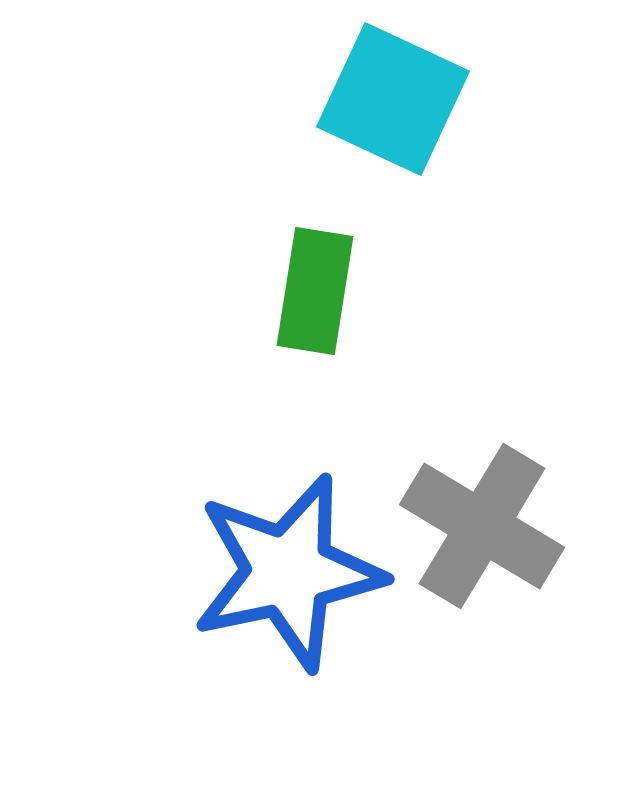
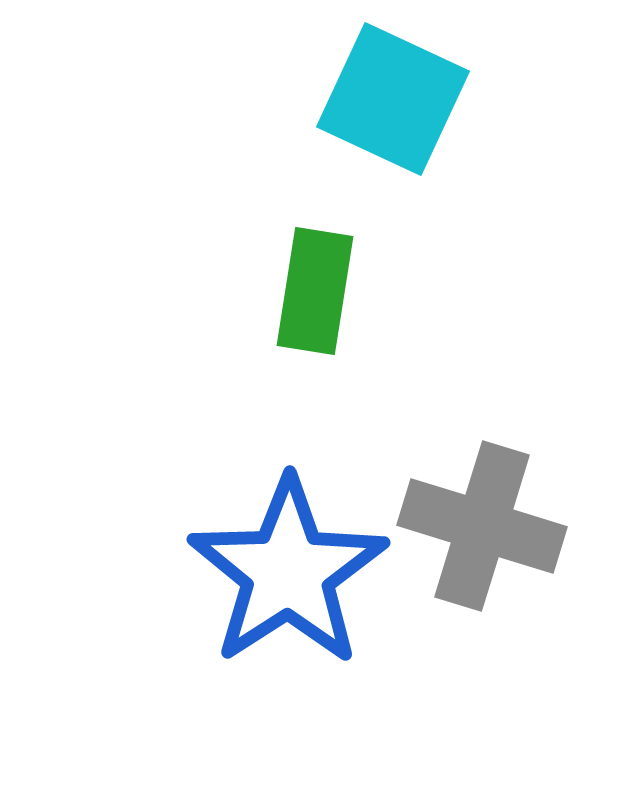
gray cross: rotated 14 degrees counterclockwise
blue star: rotated 21 degrees counterclockwise
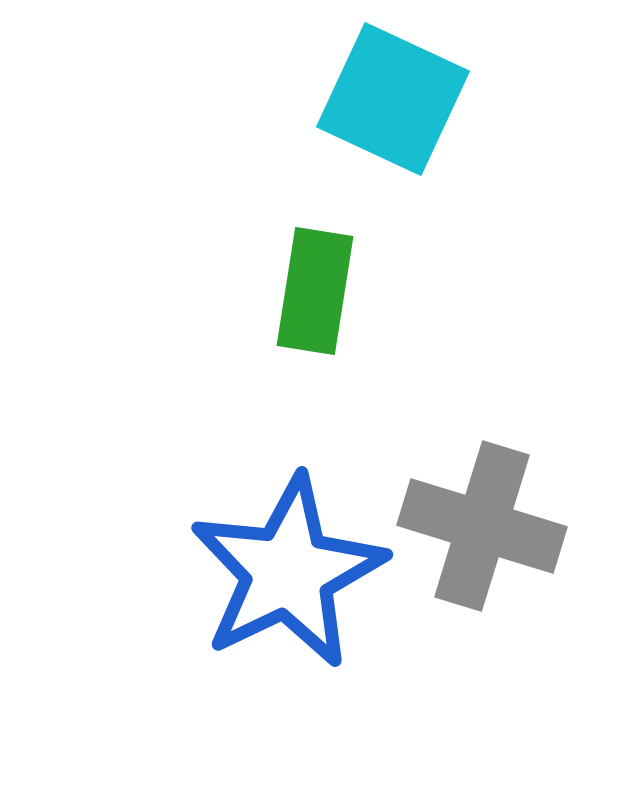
blue star: rotated 7 degrees clockwise
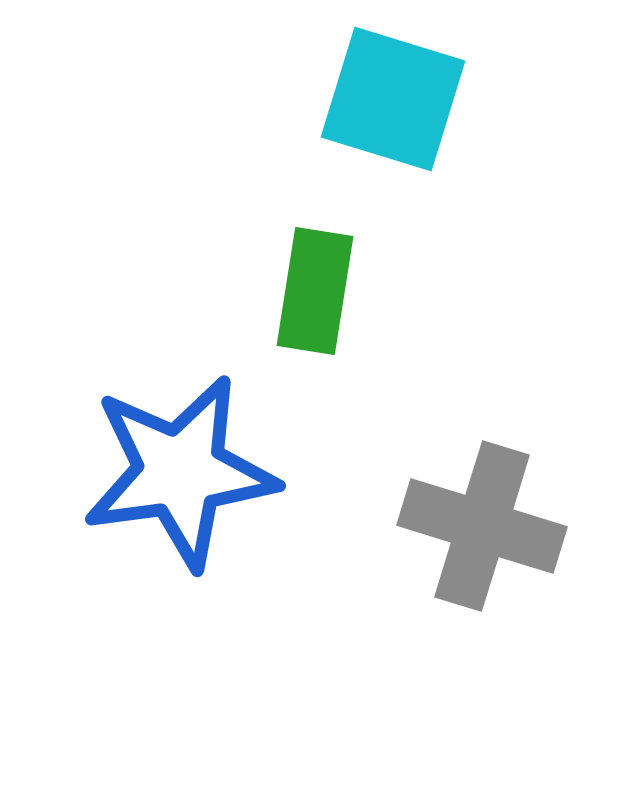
cyan square: rotated 8 degrees counterclockwise
blue star: moved 108 px left, 100 px up; rotated 18 degrees clockwise
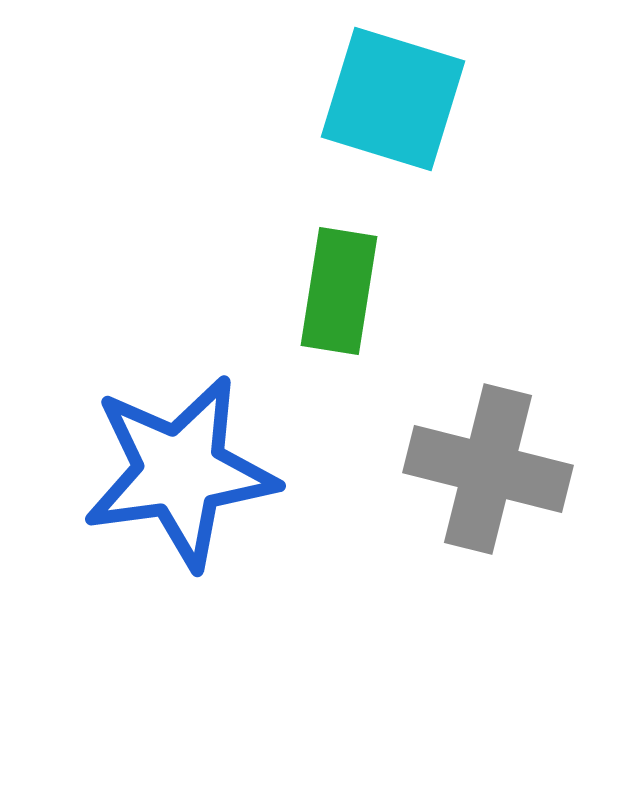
green rectangle: moved 24 px right
gray cross: moved 6 px right, 57 px up; rotated 3 degrees counterclockwise
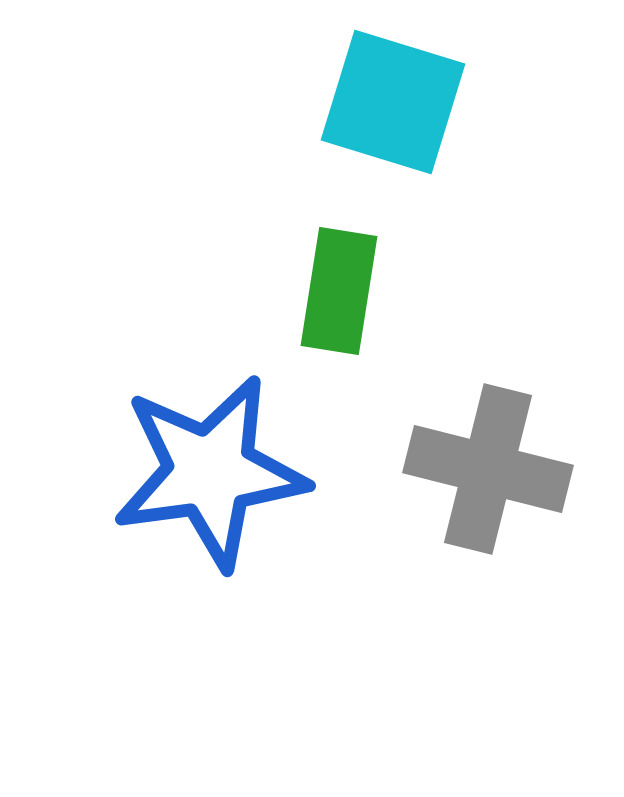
cyan square: moved 3 px down
blue star: moved 30 px right
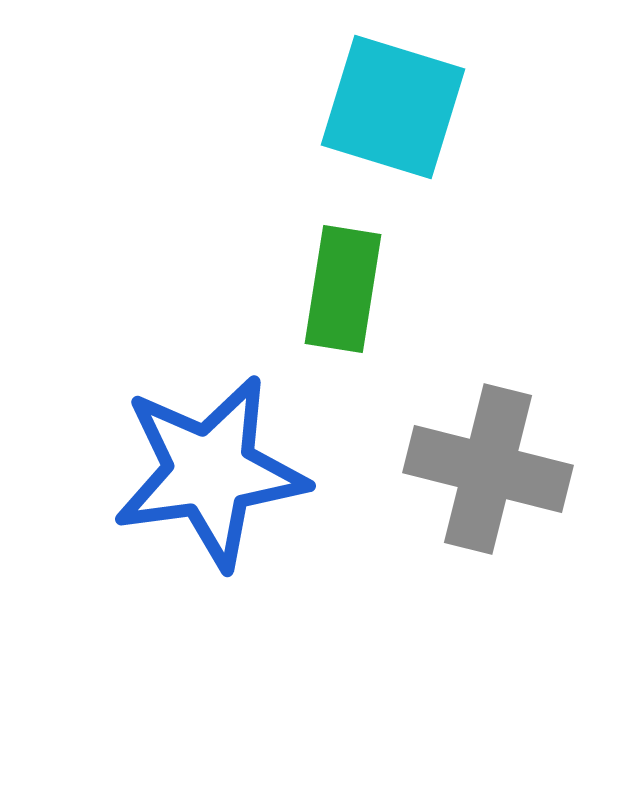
cyan square: moved 5 px down
green rectangle: moved 4 px right, 2 px up
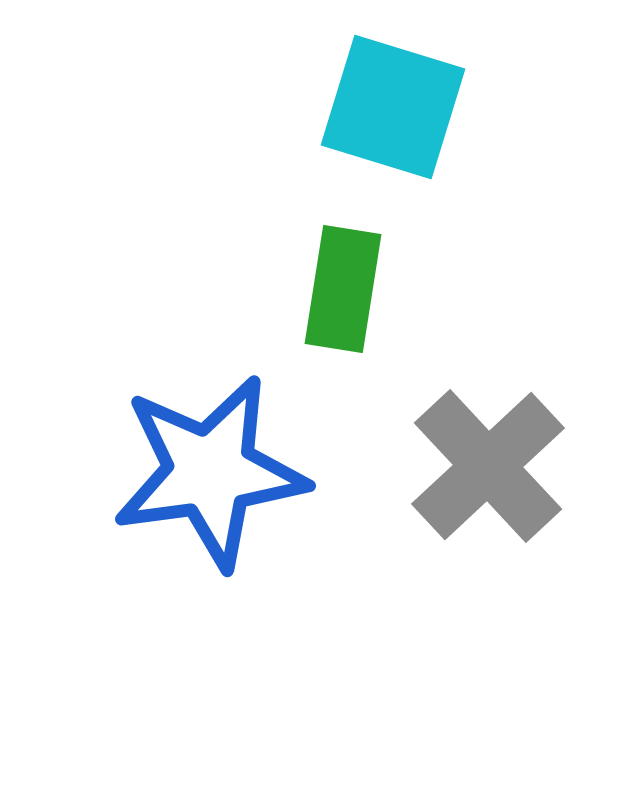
gray cross: moved 3 px up; rotated 33 degrees clockwise
